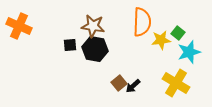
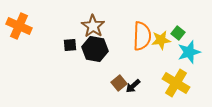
orange semicircle: moved 14 px down
brown star: rotated 25 degrees clockwise
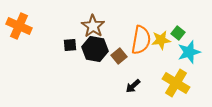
orange semicircle: moved 1 px left, 4 px down; rotated 8 degrees clockwise
brown square: moved 27 px up
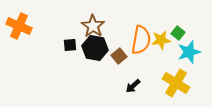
black hexagon: moved 1 px up
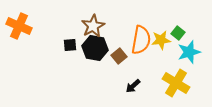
brown star: rotated 10 degrees clockwise
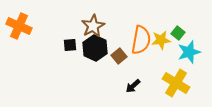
black hexagon: rotated 15 degrees clockwise
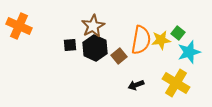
black arrow: moved 3 px right, 1 px up; rotated 21 degrees clockwise
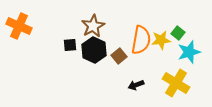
black hexagon: moved 1 px left, 2 px down
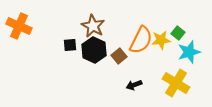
brown star: rotated 15 degrees counterclockwise
orange semicircle: rotated 16 degrees clockwise
black arrow: moved 2 px left
